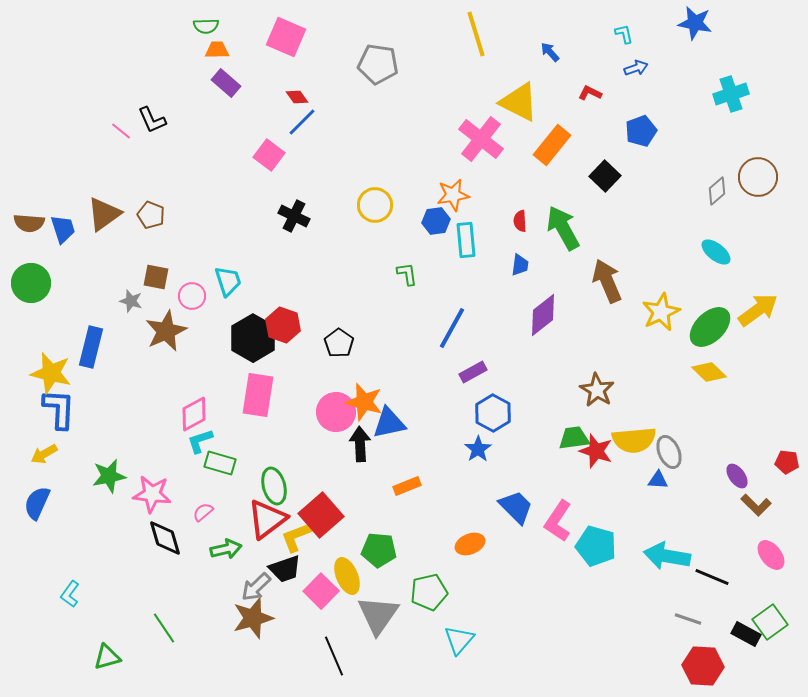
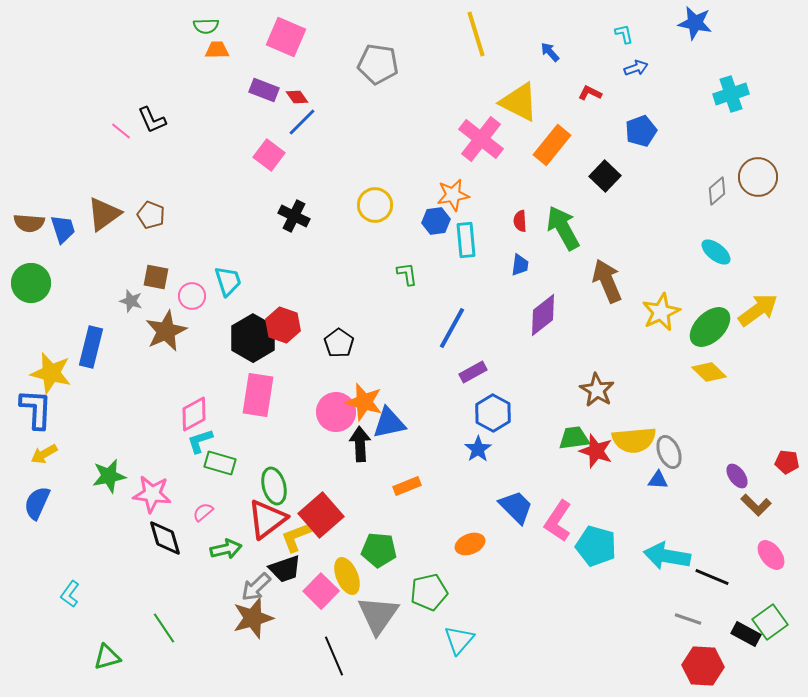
purple rectangle at (226, 83): moved 38 px right, 7 px down; rotated 20 degrees counterclockwise
blue L-shape at (59, 409): moved 23 px left
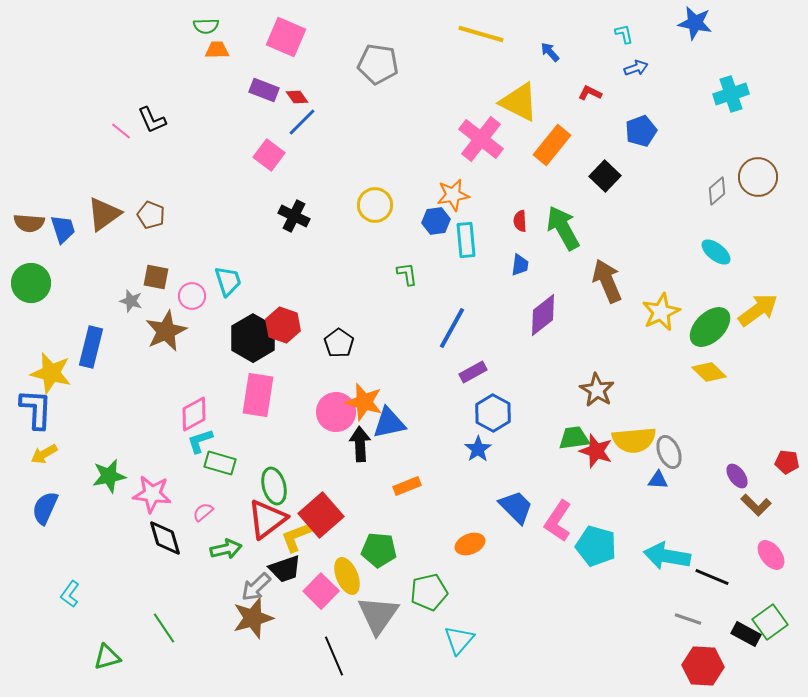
yellow line at (476, 34): moved 5 px right; rotated 57 degrees counterclockwise
blue semicircle at (37, 503): moved 8 px right, 5 px down
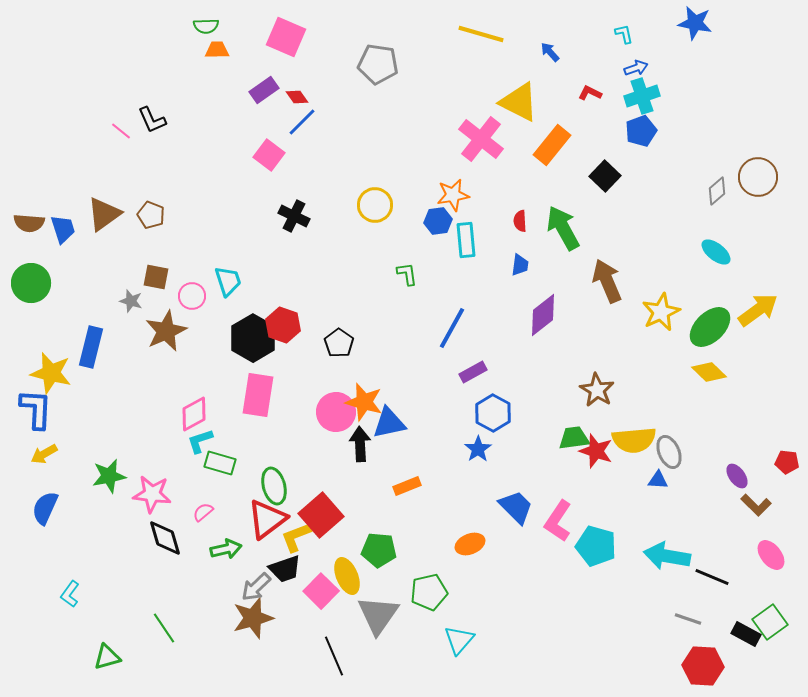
purple rectangle at (264, 90): rotated 56 degrees counterclockwise
cyan cross at (731, 94): moved 89 px left, 2 px down
blue hexagon at (436, 221): moved 2 px right
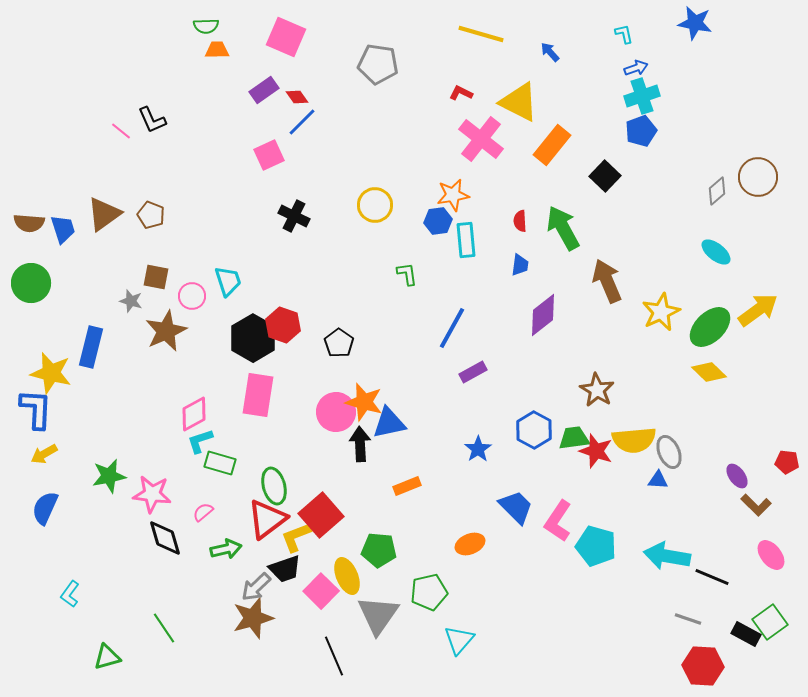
red L-shape at (590, 93): moved 129 px left
pink square at (269, 155): rotated 28 degrees clockwise
blue hexagon at (493, 413): moved 41 px right, 17 px down
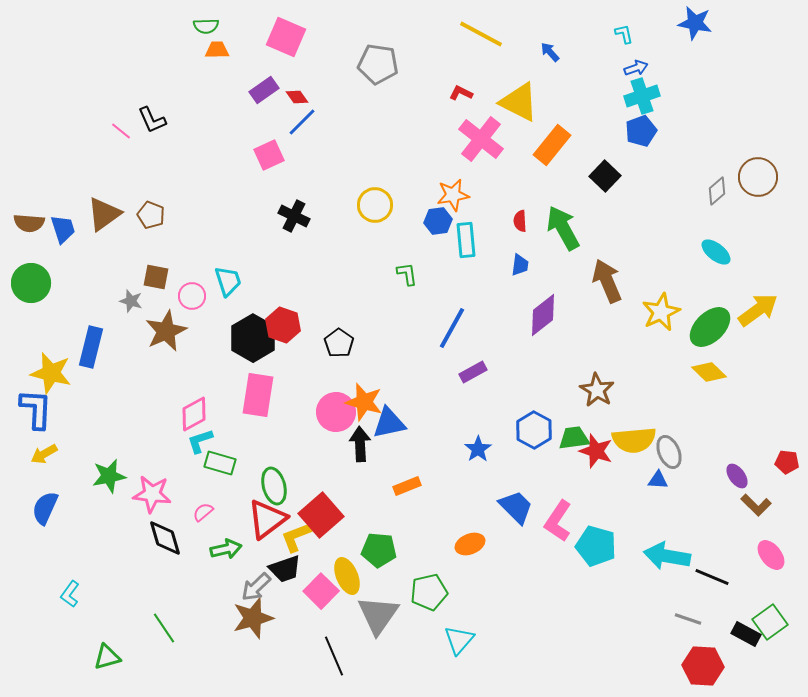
yellow line at (481, 34): rotated 12 degrees clockwise
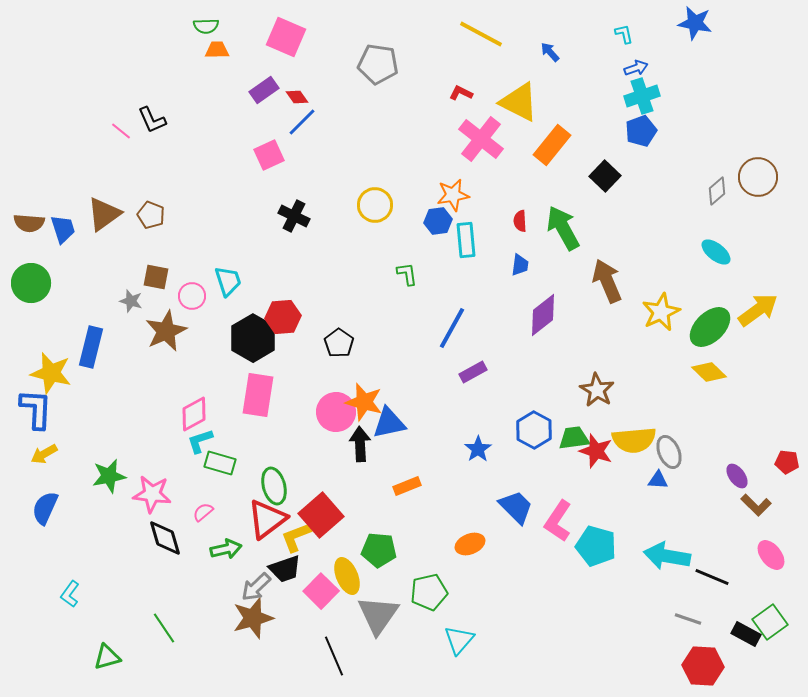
red hexagon at (283, 325): moved 8 px up; rotated 24 degrees counterclockwise
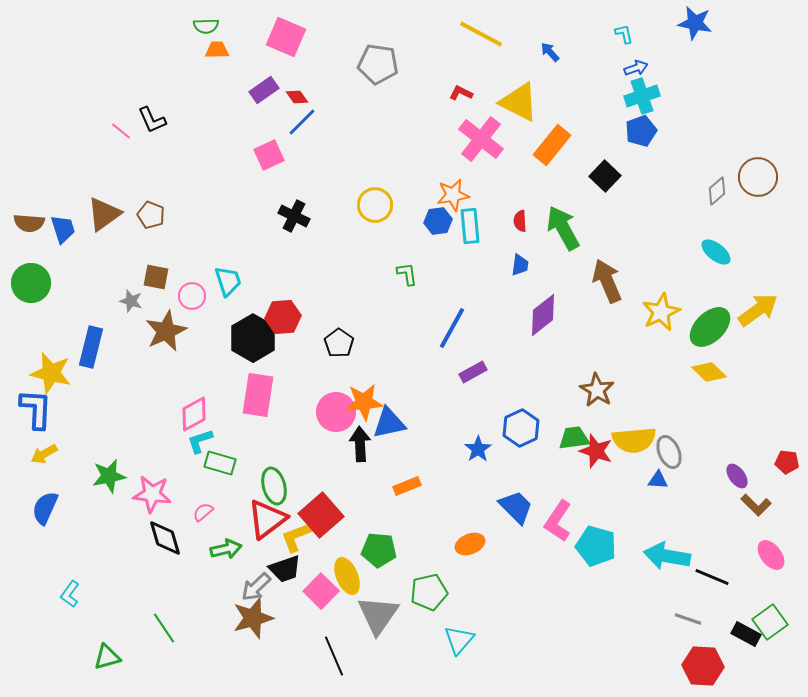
cyan rectangle at (466, 240): moved 4 px right, 14 px up
orange star at (364, 402): rotated 21 degrees counterclockwise
blue hexagon at (534, 430): moved 13 px left, 2 px up; rotated 6 degrees clockwise
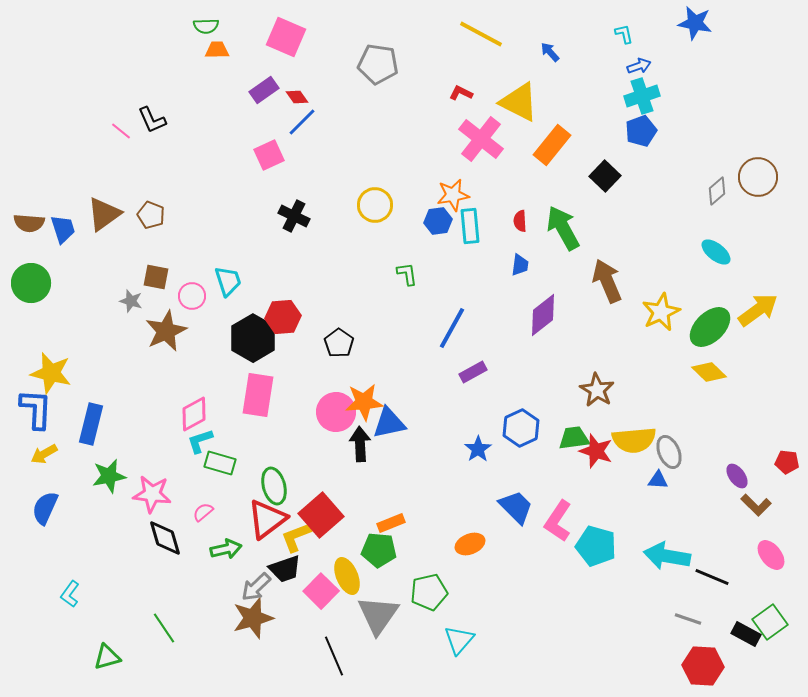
blue arrow at (636, 68): moved 3 px right, 2 px up
blue rectangle at (91, 347): moved 77 px down
orange rectangle at (407, 486): moved 16 px left, 37 px down
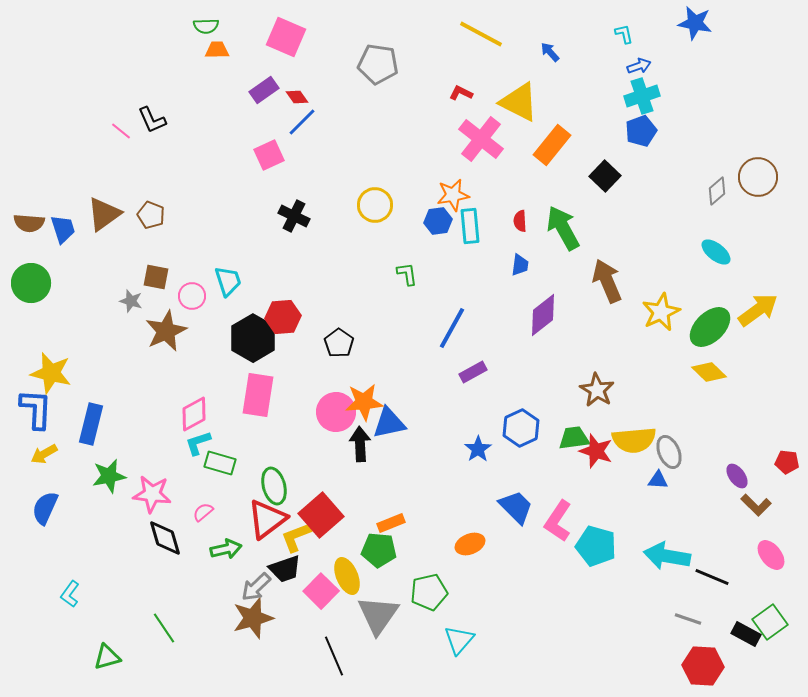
cyan L-shape at (200, 441): moved 2 px left, 2 px down
